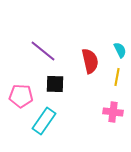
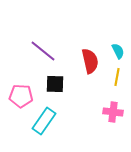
cyan semicircle: moved 2 px left, 1 px down
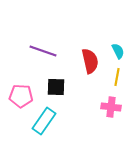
purple line: rotated 20 degrees counterclockwise
black square: moved 1 px right, 3 px down
pink cross: moved 2 px left, 5 px up
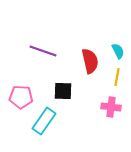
black square: moved 7 px right, 4 px down
pink pentagon: moved 1 px down
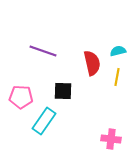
cyan semicircle: rotated 77 degrees counterclockwise
red semicircle: moved 2 px right, 2 px down
pink cross: moved 32 px down
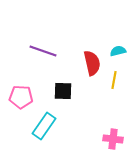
yellow line: moved 3 px left, 3 px down
cyan rectangle: moved 5 px down
pink cross: moved 2 px right
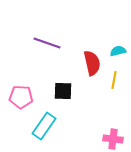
purple line: moved 4 px right, 8 px up
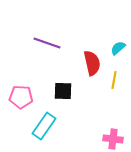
cyan semicircle: moved 3 px up; rotated 28 degrees counterclockwise
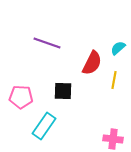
red semicircle: rotated 40 degrees clockwise
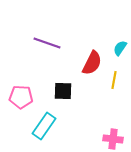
cyan semicircle: moved 2 px right; rotated 14 degrees counterclockwise
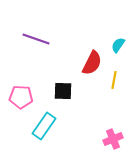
purple line: moved 11 px left, 4 px up
cyan semicircle: moved 2 px left, 3 px up
pink cross: rotated 30 degrees counterclockwise
